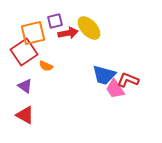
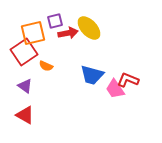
blue trapezoid: moved 12 px left
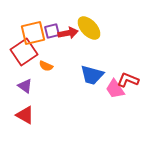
purple square: moved 3 px left, 10 px down
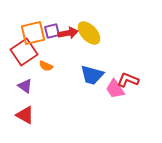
yellow ellipse: moved 5 px down
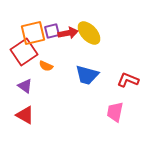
blue trapezoid: moved 5 px left
pink trapezoid: moved 23 px down; rotated 45 degrees clockwise
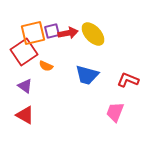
yellow ellipse: moved 4 px right, 1 px down
pink trapezoid: rotated 10 degrees clockwise
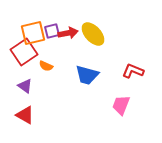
red L-shape: moved 5 px right, 9 px up
pink trapezoid: moved 6 px right, 7 px up
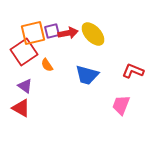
orange semicircle: moved 1 px right, 1 px up; rotated 32 degrees clockwise
red triangle: moved 4 px left, 7 px up
